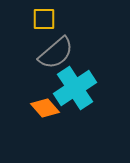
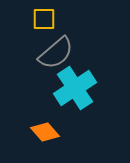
orange diamond: moved 24 px down
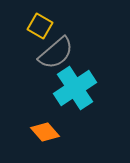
yellow square: moved 4 px left, 7 px down; rotated 30 degrees clockwise
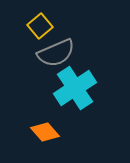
yellow square: rotated 20 degrees clockwise
gray semicircle: rotated 18 degrees clockwise
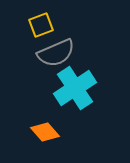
yellow square: moved 1 px right, 1 px up; rotated 20 degrees clockwise
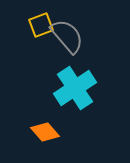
gray semicircle: moved 11 px right, 17 px up; rotated 108 degrees counterclockwise
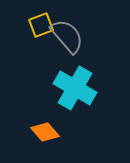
cyan cross: rotated 27 degrees counterclockwise
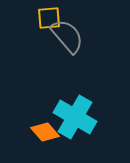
yellow square: moved 8 px right, 7 px up; rotated 15 degrees clockwise
cyan cross: moved 29 px down
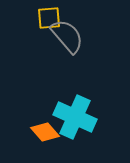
cyan cross: rotated 6 degrees counterclockwise
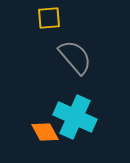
gray semicircle: moved 8 px right, 21 px down
orange diamond: rotated 12 degrees clockwise
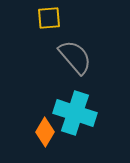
cyan cross: moved 4 px up; rotated 6 degrees counterclockwise
orange diamond: rotated 60 degrees clockwise
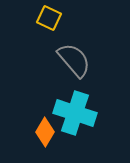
yellow square: rotated 30 degrees clockwise
gray semicircle: moved 1 px left, 3 px down
